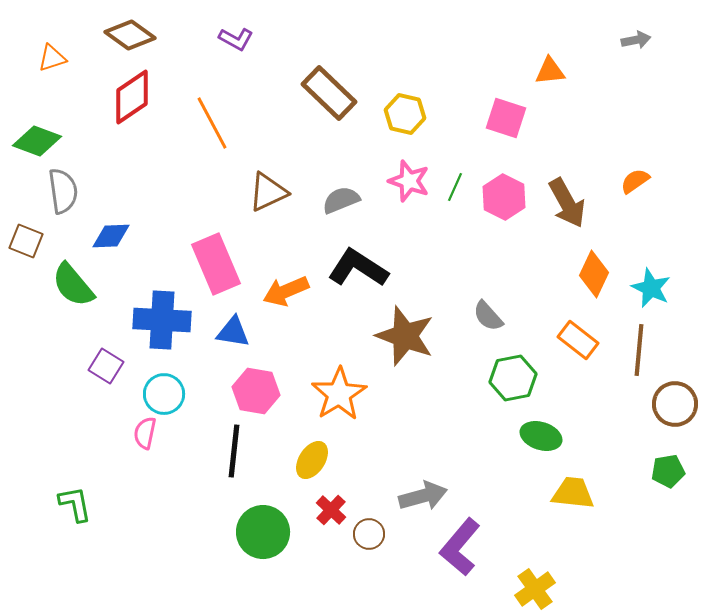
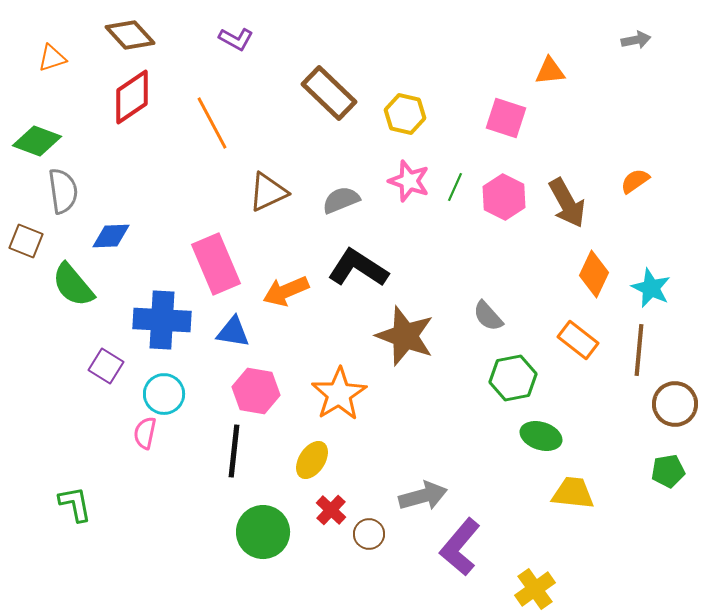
brown diamond at (130, 35): rotated 12 degrees clockwise
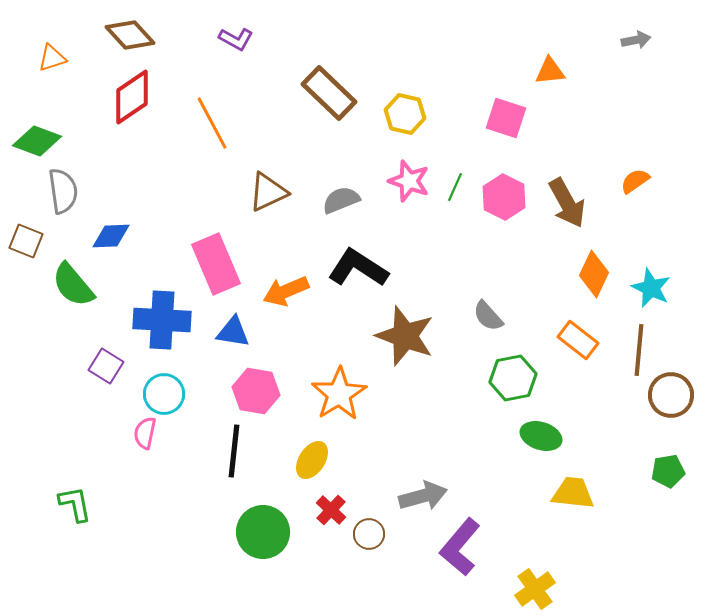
brown circle at (675, 404): moved 4 px left, 9 px up
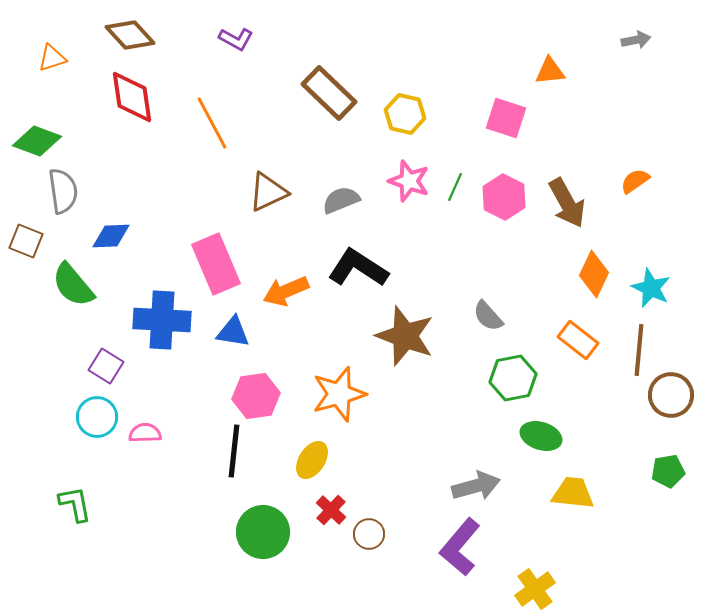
red diamond at (132, 97): rotated 64 degrees counterclockwise
pink hexagon at (256, 391): moved 5 px down; rotated 18 degrees counterclockwise
cyan circle at (164, 394): moved 67 px left, 23 px down
orange star at (339, 394): rotated 16 degrees clockwise
pink semicircle at (145, 433): rotated 76 degrees clockwise
gray arrow at (423, 496): moved 53 px right, 10 px up
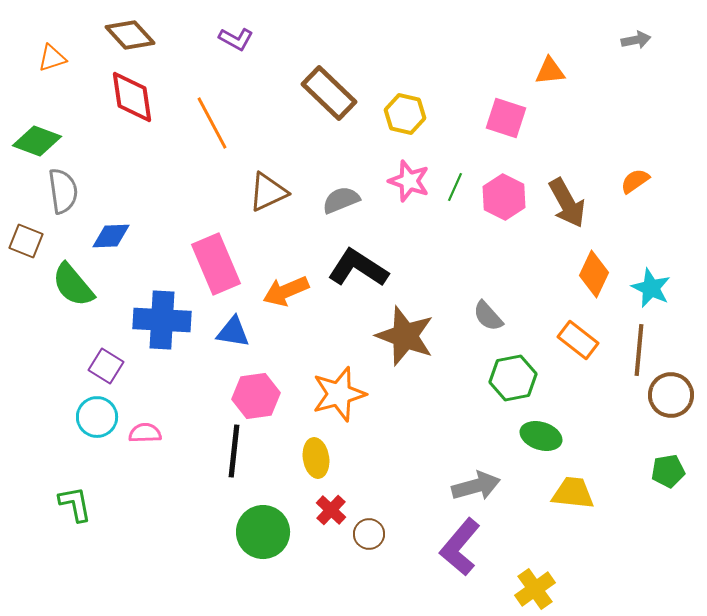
yellow ellipse at (312, 460): moved 4 px right, 2 px up; rotated 42 degrees counterclockwise
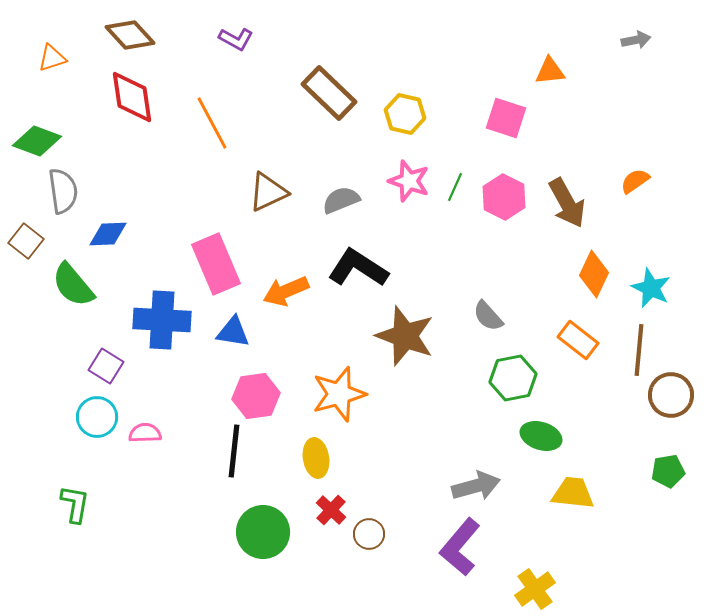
blue diamond at (111, 236): moved 3 px left, 2 px up
brown square at (26, 241): rotated 16 degrees clockwise
green L-shape at (75, 504): rotated 21 degrees clockwise
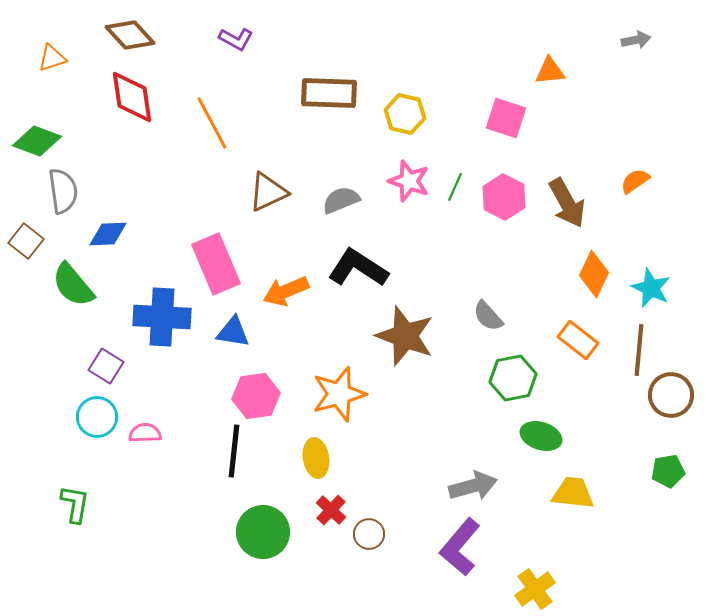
brown rectangle at (329, 93): rotated 42 degrees counterclockwise
blue cross at (162, 320): moved 3 px up
gray arrow at (476, 486): moved 3 px left
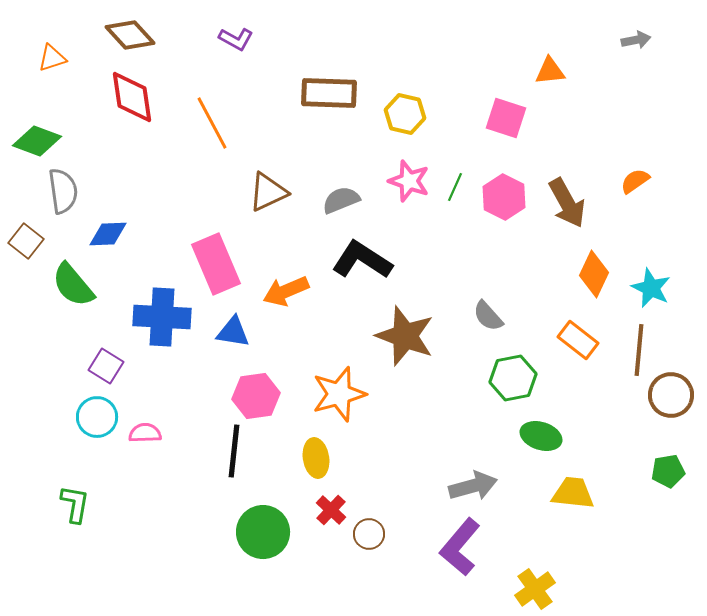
black L-shape at (358, 268): moved 4 px right, 8 px up
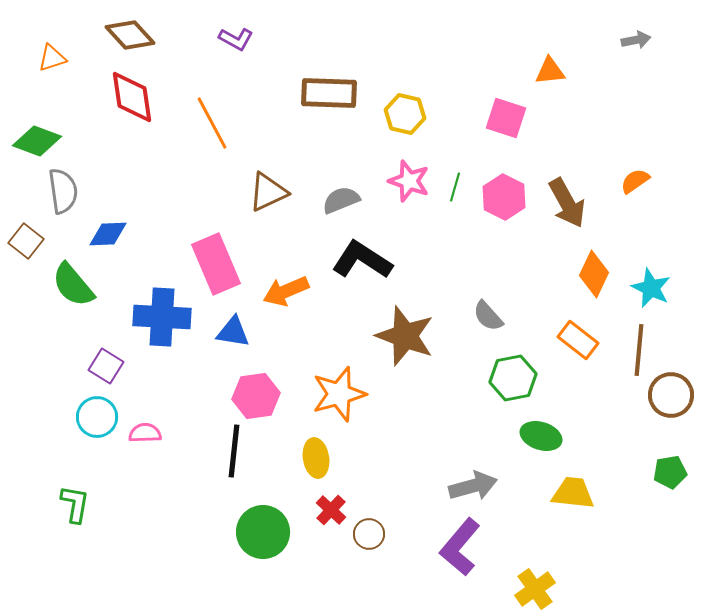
green line at (455, 187): rotated 8 degrees counterclockwise
green pentagon at (668, 471): moved 2 px right, 1 px down
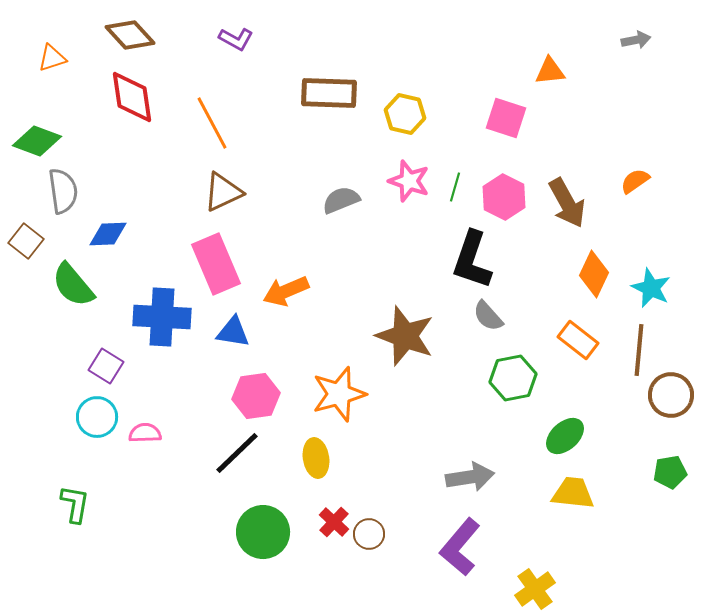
brown triangle at (268, 192): moved 45 px left
black L-shape at (362, 260): moved 110 px right; rotated 104 degrees counterclockwise
green ellipse at (541, 436): moved 24 px right; rotated 60 degrees counterclockwise
black line at (234, 451): moved 3 px right, 2 px down; rotated 40 degrees clockwise
gray arrow at (473, 486): moved 3 px left, 9 px up; rotated 6 degrees clockwise
red cross at (331, 510): moved 3 px right, 12 px down
